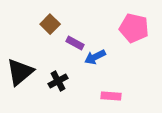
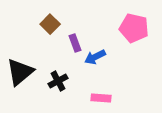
purple rectangle: rotated 42 degrees clockwise
pink rectangle: moved 10 px left, 2 px down
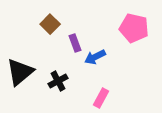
pink rectangle: rotated 66 degrees counterclockwise
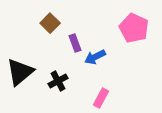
brown square: moved 1 px up
pink pentagon: rotated 12 degrees clockwise
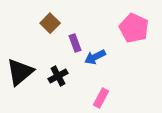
black cross: moved 5 px up
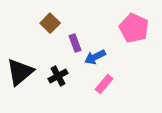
pink rectangle: moved 3 px right, 14 px up; rotated 12 degrees clockwise
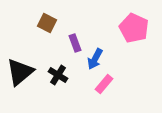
brown square: moved 3 px left; rotated 18 degrees counterclockwise
blue arrow: moved 2 px down; rotated 35 degrees counterclockwise
black cross: moved 1 px up; rotated 30 degrees counterclockwise
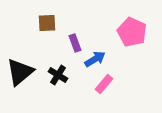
brown square: rotated 30 degrees counterclockwise
pink pentagon: moved 2 px left, 4 px down
blue arrow: rotated 150 degrees counterclockwise
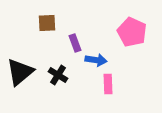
blue arrow: moved 1 px right, 1 px down; rotated 40 degrees clockwise
pink rectangle: moved 4 px right; rotated 42 degrees counterclockwise
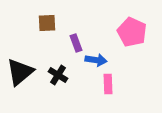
purple rectangle: moved 1 px right
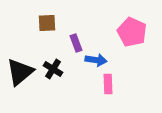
black cross: moved 5 px left, 6 px up
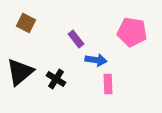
brown square: moved 21 px left; rotated 30 degrees clockwise
pink pentagon: rotated 16 degrees counterclockwise
purple rectangle: moved 4 px up; rotated 18 degrees counterclockwise
black cross: moved 3 px right, 10 px down
